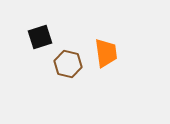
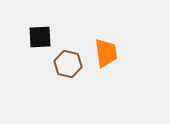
black square: rotated 15 degrees clockwise
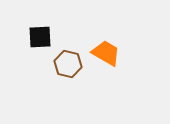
orange trapezoid: rotated 52 degrees counterclockwise
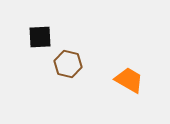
orange trapezoid: moved 23 px right, 27 px down
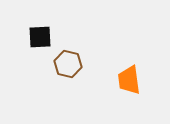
orange trapezoid: rotated 128 degrees counterclockwise
